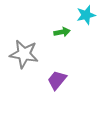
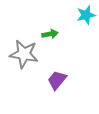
green arrow: moved 12 px left, 2 px down
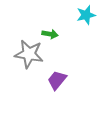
green arrow: rotated 21 degrees clockwise
gray star: moved 5 px right
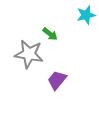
green arrow: rotated 28 degrees clockwise
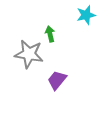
green arrow: rotated 140 degrees counterclockwise
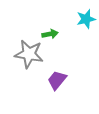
cyan star: moved 4 px down
green arrow: rotated 91 degrees clockwise
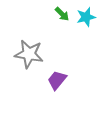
cyan star: moved 2 px up
green arrow: moved 12 px right, 20 px up; rotated 56 degrees clockwise
